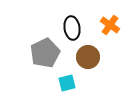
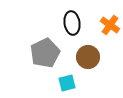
black ellipse: moved 5 px up
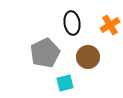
orange cross: rotated 24 degrees clockwise
cyan square: moved 2 px left
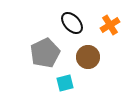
black ellipse: rotated 35 degrees counterclockwise
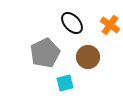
orange cross: rotated 24 degrees counterclockwise
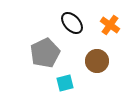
brown circle: moved 9 px right, 4 px down
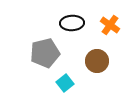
black ellipse: rotated 50 degrees counterclockwise
gray pentagon: rotated 12 degrees clockwise
cyan square: rotated 24 degrees counterclockwise
